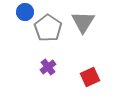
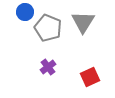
gray pentagon: rotated 12 degrees counterclockwise
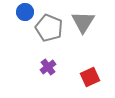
gray pentagon: moved 1 px right
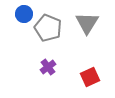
blue circle: moved 1 px left, 2 px down
gray triangle: moved 4 px right, 1 px down
gray pentagon: moved 1 px left
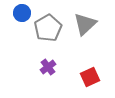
blue circle: moved 2 px left, 1 px up
gray triangle: moved 2 px left, 1 px down; rotated 15 degrees clockwise
gray pentagon: rotated 20 degrees clockwise
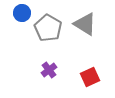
gray triangle: rotated 45 degrees counterclockwise
gray pentagon: rotated 12 degrees counterclockwise
purple cross: moved 1 px right, 3 px down
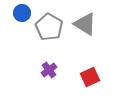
gray pentagon: moved 1 px right, 1 px up
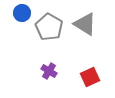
purple cross: moved 1 px down; rotated 21 degrees counterclockwise
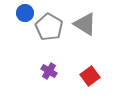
blue circle: moved 3 px right
red square: moved 1 px up; rotated 12 degrees counterclockwise
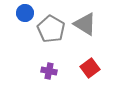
gray pentagon: moved 2 px right, 2 px down
purple cross: rotated 21 degrees counterclockwise
red square: moved 8 px up
